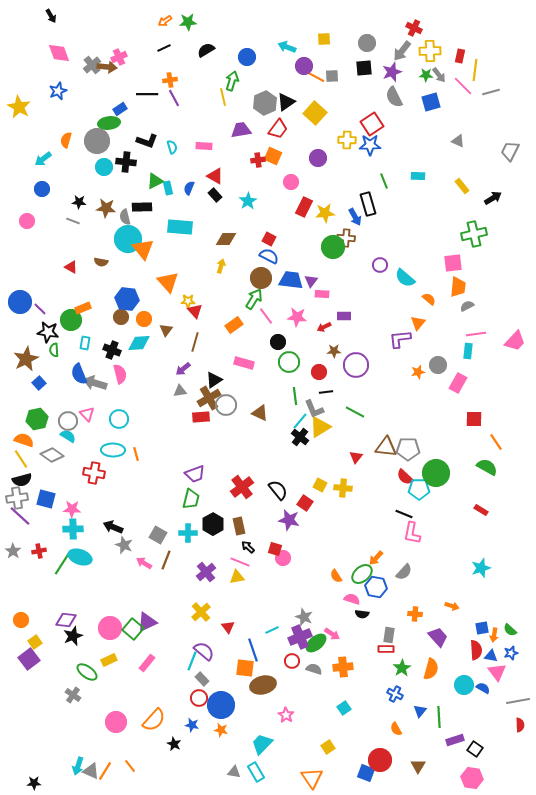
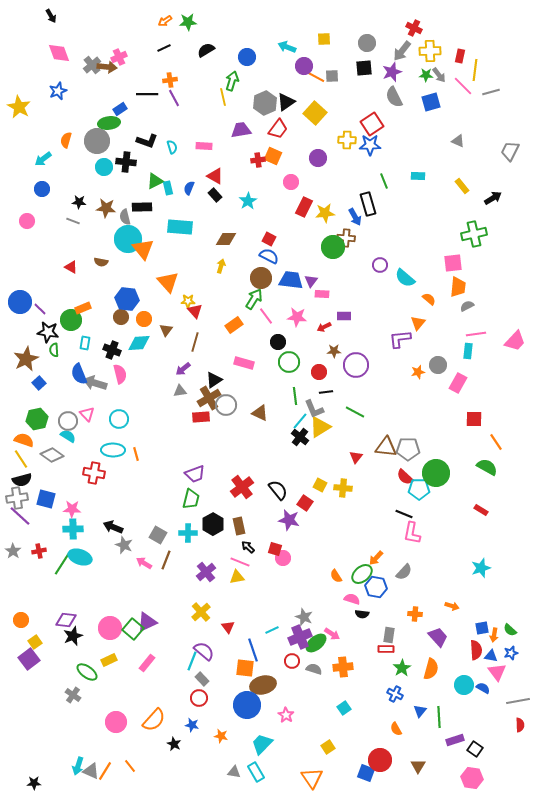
blue circle at (221, 705): moved 26 px right
orange star at (221, 730): moved 6 px down
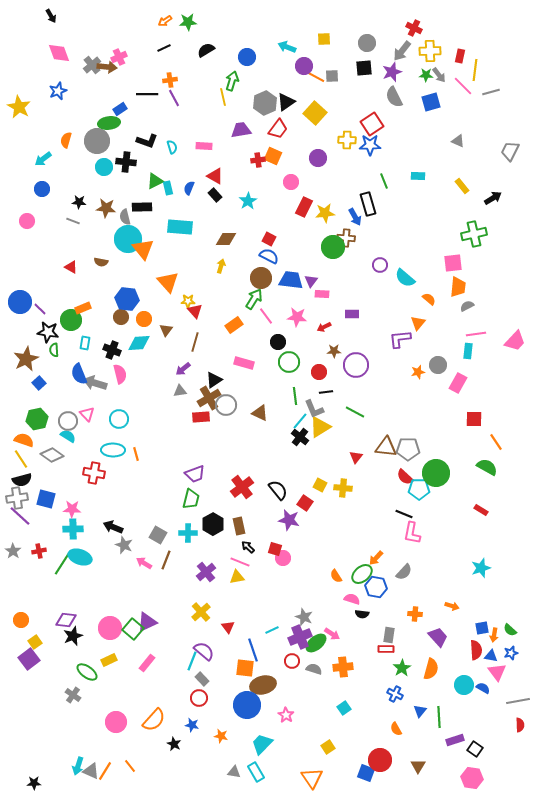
purple rectangle at (344, 316): moved 8 px right, 2 px up
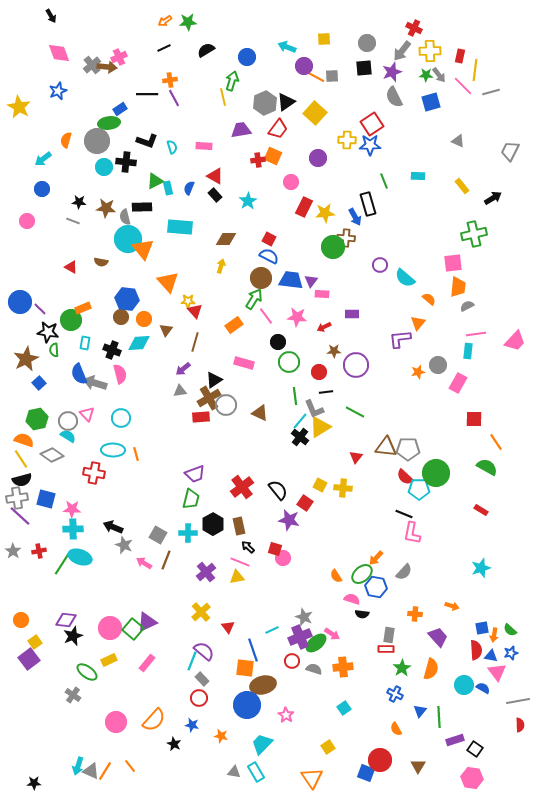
cyan circle at (119, 419): moved 2 px right, 1 px up
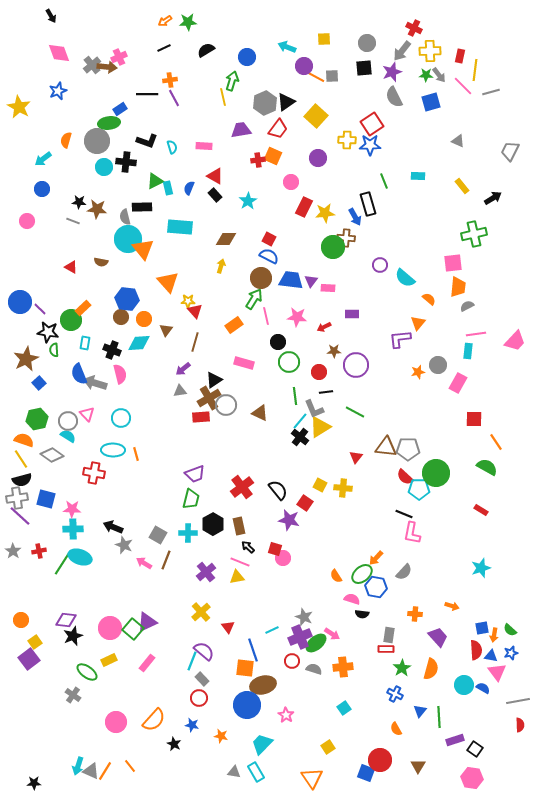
yellow square at (315, 113): moved 1 px right, 3 px down
brown star at (106, 208): moved 9 px left, 1 px down
pink rectangle at (322, 294): moved 6 px right, 6 px up
orange rectangle at (83, 308): rotated 21 degrees counterclockwise
pink line at (266, 316): rotated 24 degrees clockwise
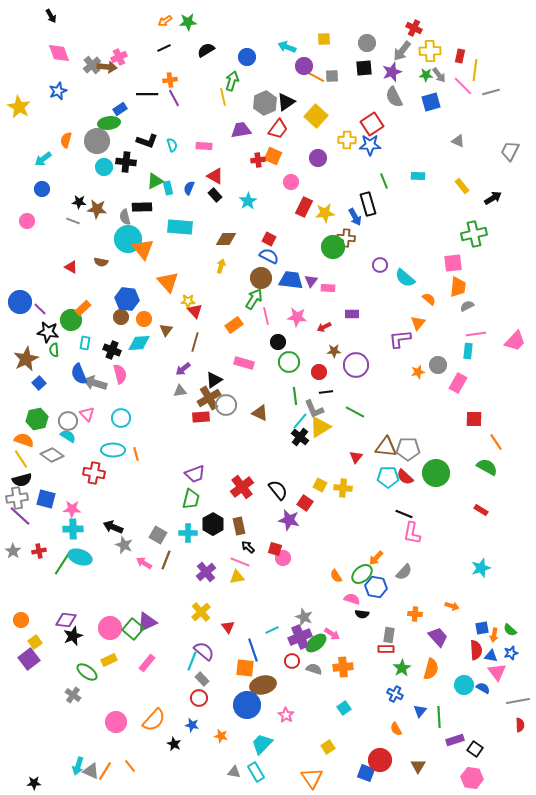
cyan semicircle at (172, 147): moved 2 px up
cyan pentagon at (419, 489): moved 31 px left, 12 px up
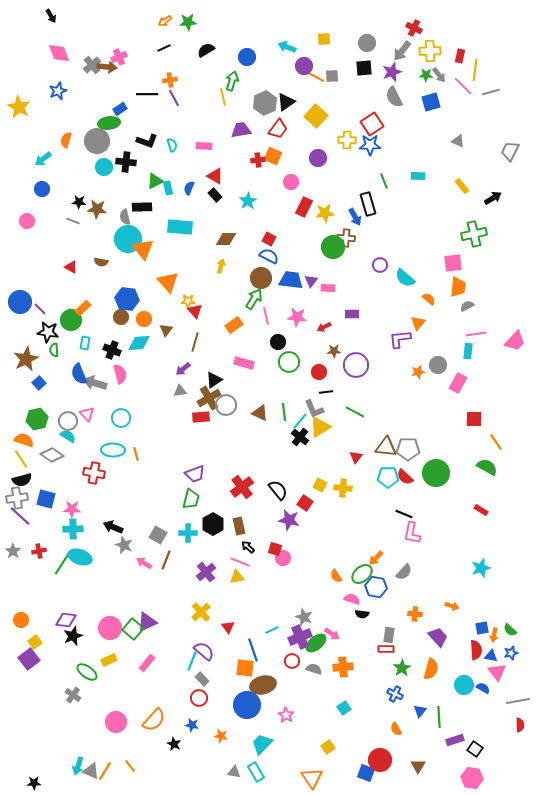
green line at (295, 396): moved 11 px left, 16 px down
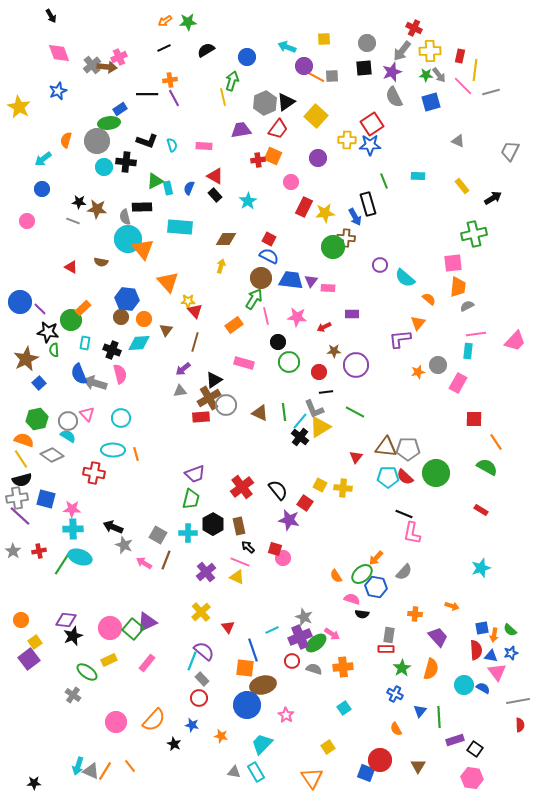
yellow triangle at (237, 577): rotated 35 degrees clockwise
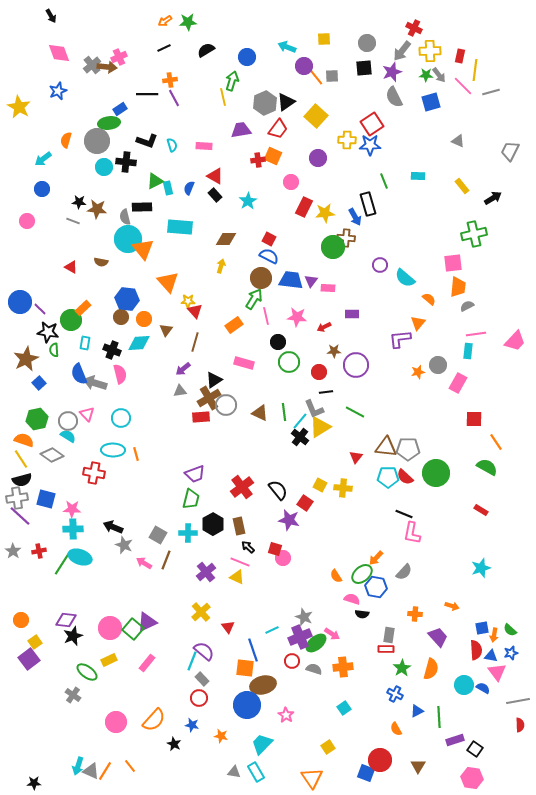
orange line at (316, 77): rotated 24 degrees clockwise
blue triangle at (420, 711): moved 3 px left; rotated 24 degrees clockwise
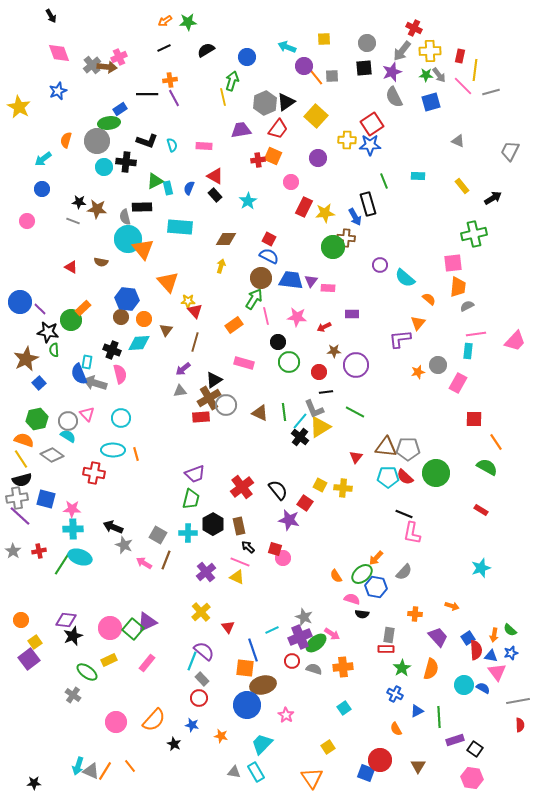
cyan rectangle at (85, 343): moved 2 px right, 19 px down
blue square at (482, 628): moved 14 px left, 10 px down; rotated 24 degrees counterclockwise
